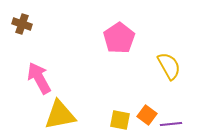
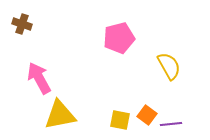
pink pentagon: rotated 20 degrees clockwise
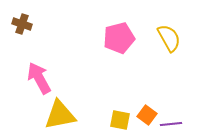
yellow semicircle: moved 28 px up
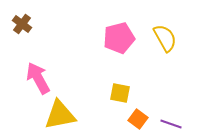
brown cross: rotated 18 degrees clockwise
yellow semicircle: moved 4 px left
pink arrow: moved 1 px left
orange square: moved 9 px left, 4 px down
yellow square: moved 27 px up
purple line: rotated 25 degrees clockwise
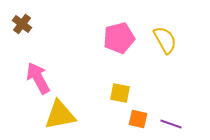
yellow semicircle: moved 2 px down
orange square: rotated 24 degrees counterclockwise
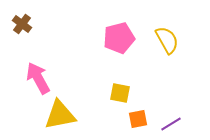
yellow semicircle: moved 2 px right
orange square: rotated 24 degrees counterclockwise
purple line: rotated 50 degrees counterclockwise
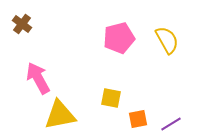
yellow square: moved 9 px left, 5 px down
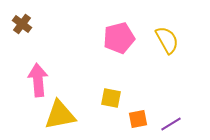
pink arrow: moved 2 px down; rotated 24 degrees clockwise
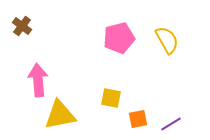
brown cross: moved 2 px down
